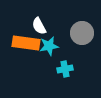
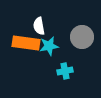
white semicircle: rotated 18 degrees clockwise
gray circle: moved 4 px down
cyan cross: moved 2 px down
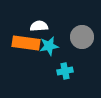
white semicircle: rotated 96 degrees clockwise
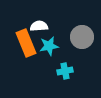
orange rectangle: rotated 60 degrees clockwise
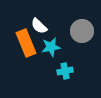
white semicircle: rotated 132 degrees counterclockwise
gray circle: moved 6 px up
cyan star: moved 2 px right, 1 px down
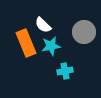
white semicircle: moved 4 px right, 1 px up
gray circle: moved 2 px right, 1 px down
cyan star: moved 1 px up
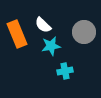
orange rectangle: moved 9 px left, 9 px up
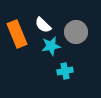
gray circle: moved 8 px left
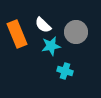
cyan cross: rotated 28 degrees clockwise
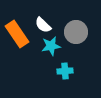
orange rectangle: rotated 12 degrees counterclockwise
cyan cross: rotated 21 degrees counterclockwise
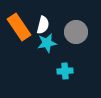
white semicircle: rotated 120 degrees counterclockwise
orange rectangle: moved 2 px right, 7 px up
cyan star: moved 4 px left, 3 px up
